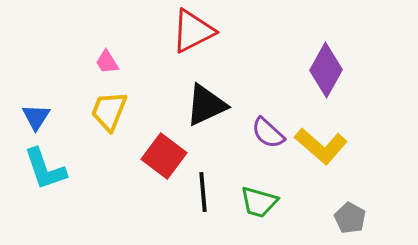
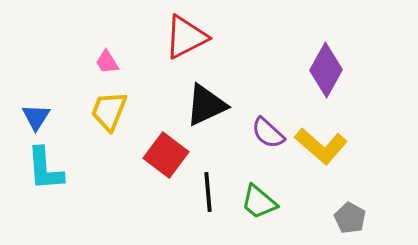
red triangle: moved 7 px left, 6 px down
red square: moved 2 px right, 1 px up
cyan L-shape: rotated 15 degrees clockwise
black line: moved 5 px right
green trapezoid: rotated 24 degrees clockwise
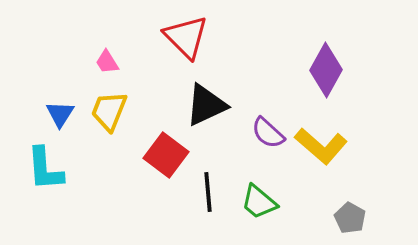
red triangle: rotated 48 degrees counterclockwise
blue triangle: moved 24 px right, 3 px up
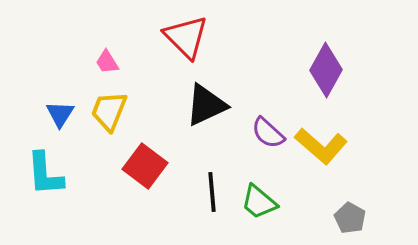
red square: moved 21 px left, 11 px down
cyan L-shape: moved 5 px down
black line: moved 4 px right
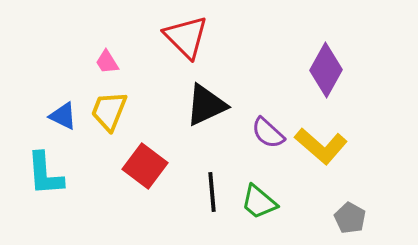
blue triangle: moved 3 px right, 2 px down; rotated 36 degrees counterclockwise
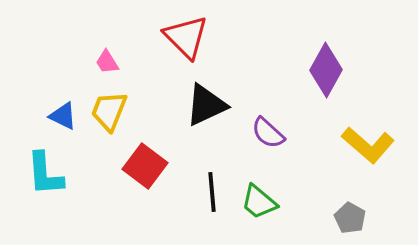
yellow L-shape: moved 47 px right, 1 px up
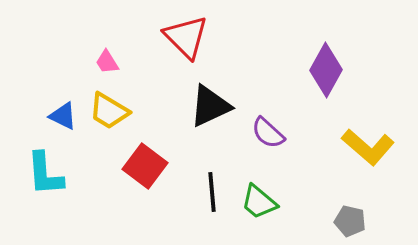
black triangle: moved 4 px right, 1 px down
yellow trapezoid: rotated 81 degrees counterclockwise
yellow L-shape: moved 2 px down
gray pentagon: moved 3 px down; rotated 16 degrees counterclockwise
